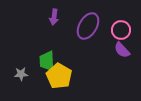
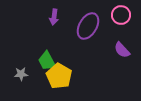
pink circle: moved 15 px up
green trapezoid: rotated 25 degrees counterclockwise
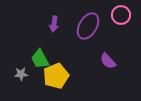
purple arrow: moved 7 px down
purple semicircle: moved 14 px left, 11 px down
green trapezoid: moved 7 px left, 2 px up
yellow pentagon: moved 3 px left; rotated 20 degrees clockwise
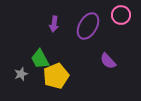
gray star: rotated 16 degrees counterclockwise
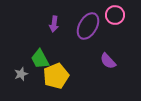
pink circle: moved 6 px left
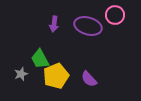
purple ellipse: rotated 76 degrees clockwise
purple semicircle: moved 19 px left, 18 px down
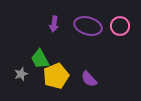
pink circle: moved 5 px right, 11 px down
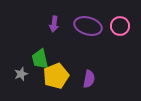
green trapezoid: rotated 15 degrees clockwise
purple semicircle: rotated 126 degrees counterclockwise
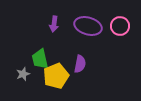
gray star: moved 2 px right
purple semicircle: moved 9 px left, 15 px up
